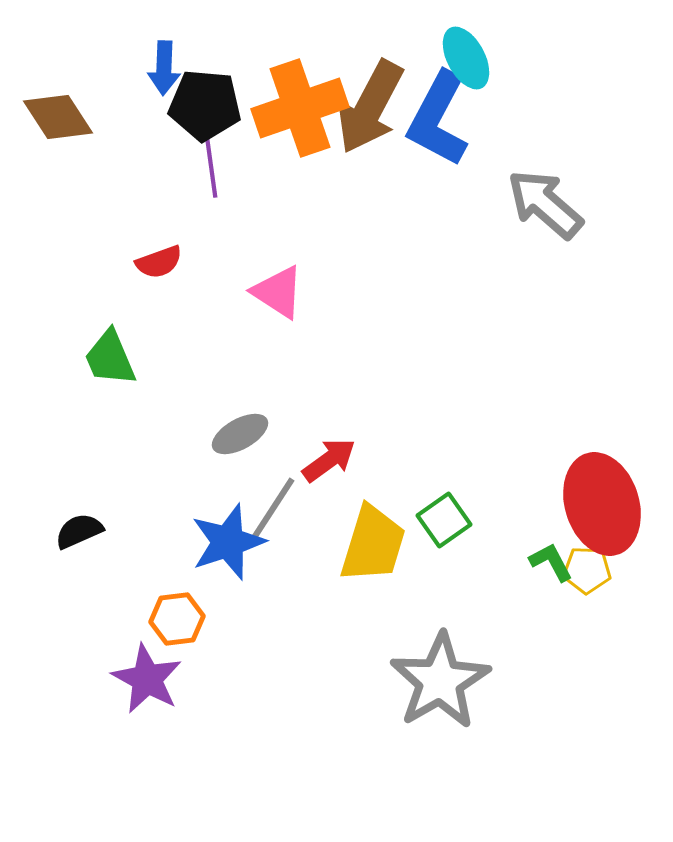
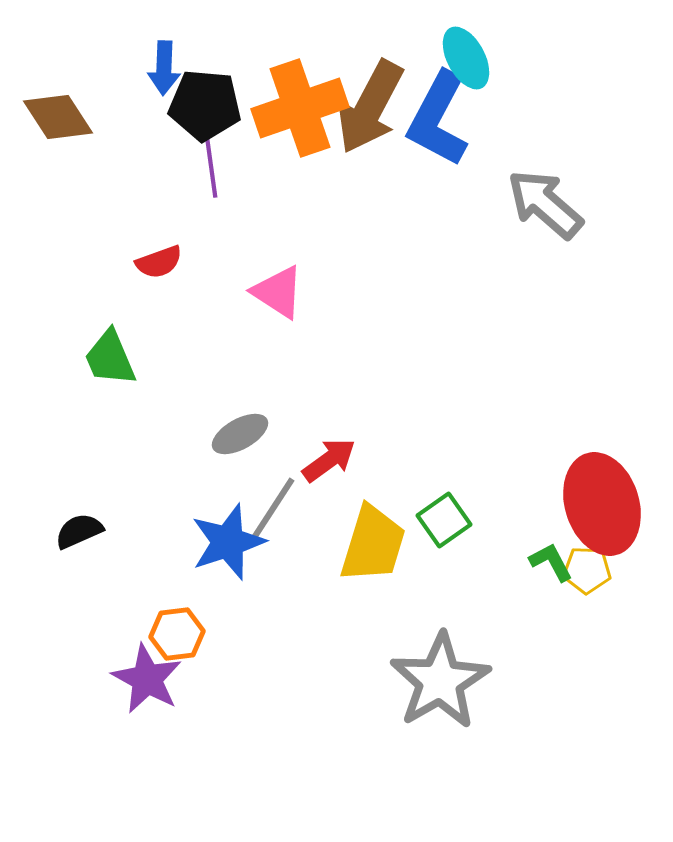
orange hexagon: moved 15 px down
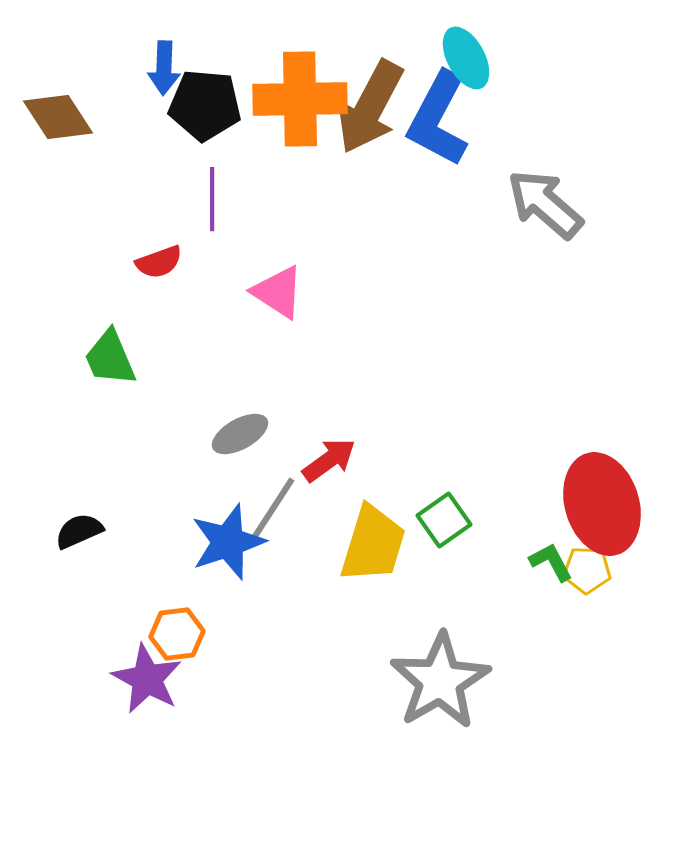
orange cross: moved 9 px up; rotated 18 degrees clockwise
purple line: moved 1 px right, 33 px down; rotated 8 degrees clockwise
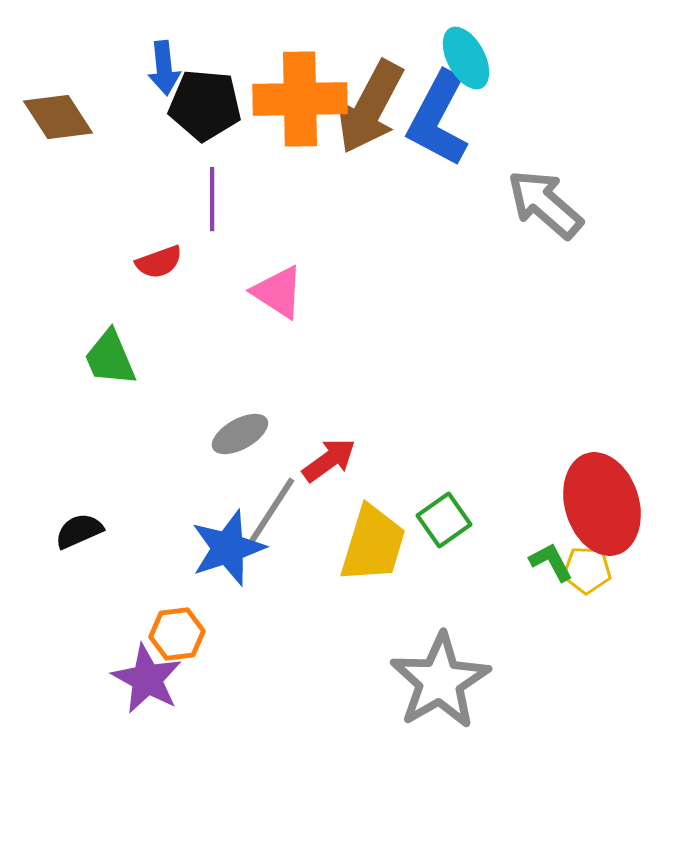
blue arrow: rotated 8 degrees counterclockwise
blue star: moved 6 px down
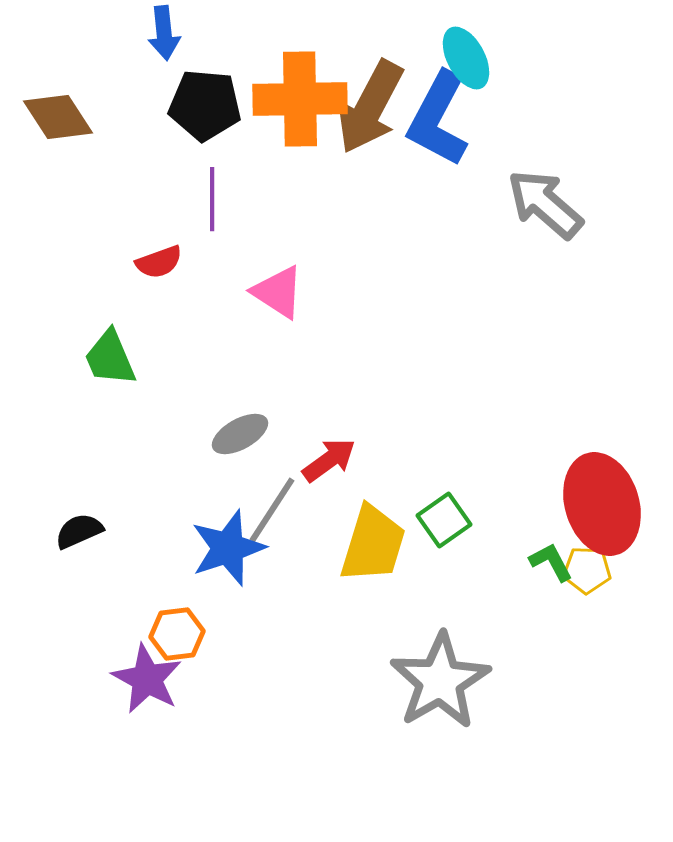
blue arrow: moved 35 px up
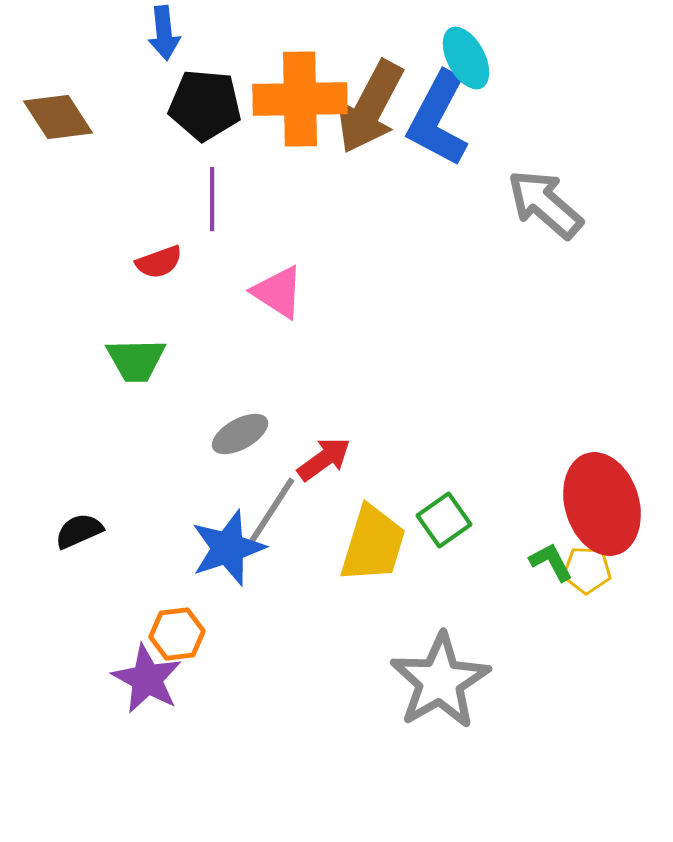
green trapezoid: moved 26 px right, 2 px down; rotated 68 degrees counterclockwise
red arrow: moved 5 px left, 1 px up
